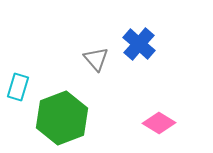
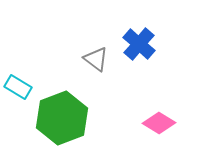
gray triangle: rotated 12 degrees counterclockwise
cyan rectangle: rotated 76 degrees counterclockwise
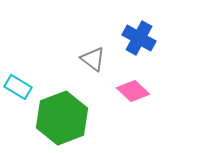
blue cross: moved 6 px up; rotated 12 degrees counterclockwise
gray triangle: moved 3 px left
pink diamond: moved 26 px left, 32 px up; rotated 12 degrees clockwise
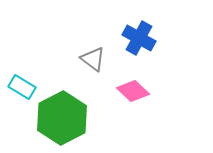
cyan rectangle: moved 4 px right
green hexagon: rotated 6 degrees counterclockwise
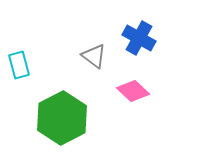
gray triangle: moved 1 px right, 3 px up
cyan rectangle: moved 3 px left, 22 px up; rotated 44 degrees clockwise
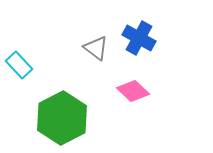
gray triangle: moved 2 px right, 8 px up
cyan rectangle: rotated 28 degrees counterclockwise
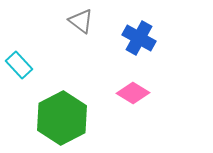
gray triangle: moved 15 px left, 27 px up
pink diamond: moved 2 px down; rotated 12 degrees counterclockwise
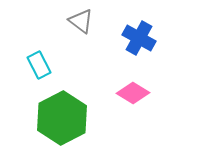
cyan rectangle: moved 20 px right; rotated 16 degrees clockwise
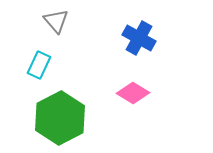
gray triangle: moved 25 px left; rotated 12 degrees clockwise
cyan rectangle: rotated 52 degrees clockwise
green hexagon: moved 2 px left
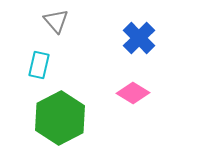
blue cross: rotated 16 degrees clockwise
cyan rectangle: rotated 12 degrees counterclockwise
